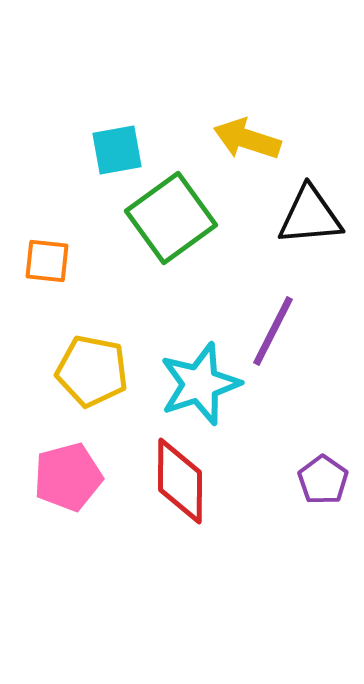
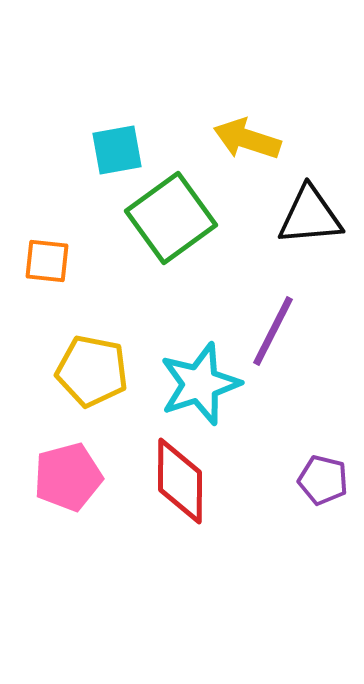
purple pentagon: rotated 21 degrees counterclockwise
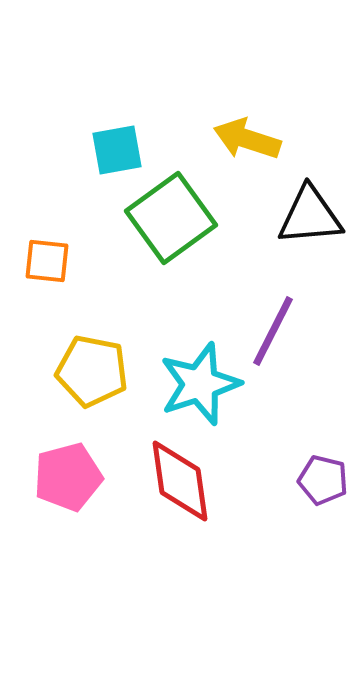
red diamond: rotated 8 degrees counterclockwise
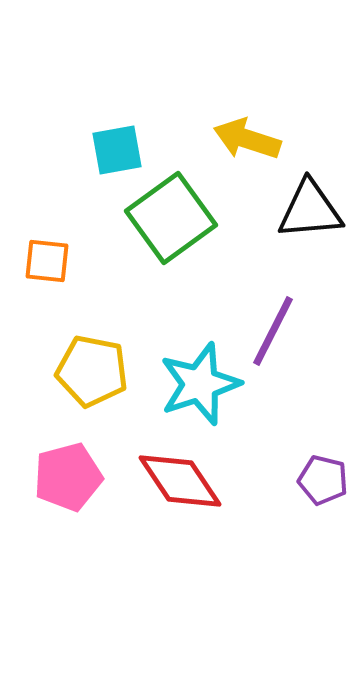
black triangle: moved 6 px up
red diamond: rotated 26 degrees counterclockwise
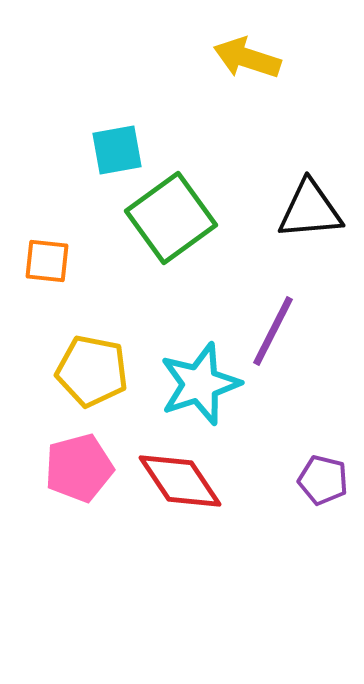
yellow arrow: moved 81 px up
pink pentagon: moved 11 px right, 9 px up
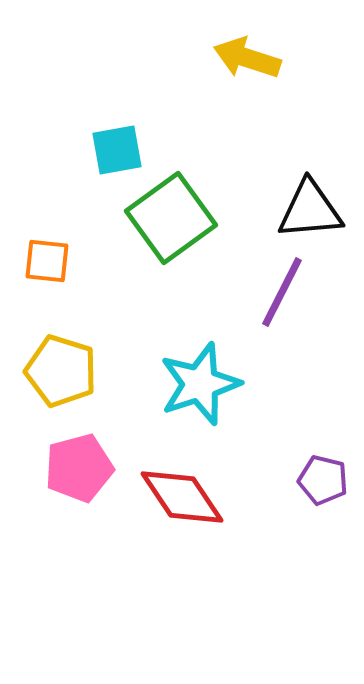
purple line: moved 9 px right, 39 px up
yellow pentagon: moved 31 px left; rotated 6 degrees clockwise
red diamond: moved 2 px right, 16 px down
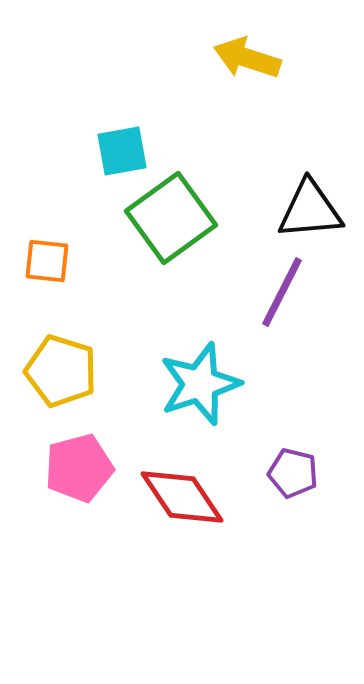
cyan square: moved 5 px right, 1 px down
purple pentagon: moved 30 px left, 7 px up
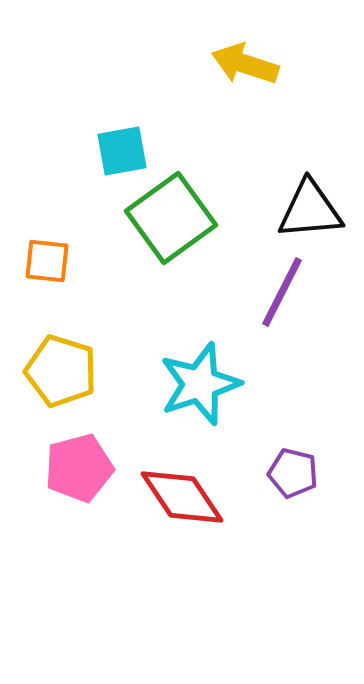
yellow arrow: moved 2 px left, 6 px down
